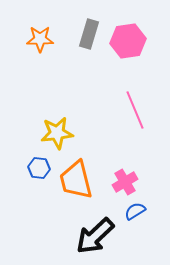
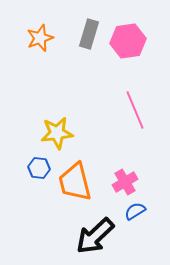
orange star: moved 1 px up; rotated 20 degrees counterclockwise
orange trapezoid: moved 1 px left, 2 px down
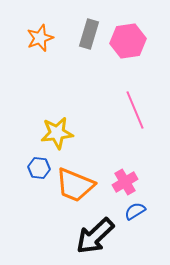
orange trapezoid: moved 3 px down; rotated 54 degrees counterclockwise
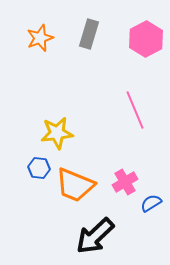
pink hexagon: moved 18 px right, 2 px up; rotated 20 degrees counterclockwise
blue semicircle: moved 16 px right, 8 px up
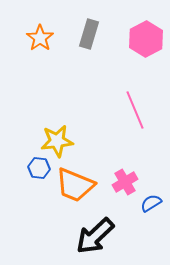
orange star: rotated 16 degrees counterclockwise
yellow star: moved 8 px down
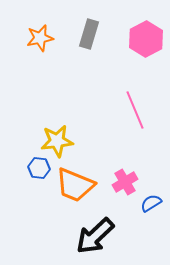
orange star: rotated 24 degrees clockwise
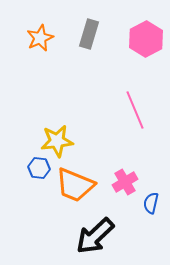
orange star: rotated 12 degrees counterclockwise
blue semicircle: rotated 45 degrees counterclockwise
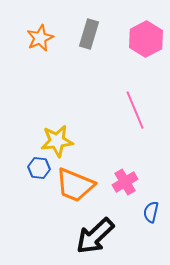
blue semicircle: moved 9 px down
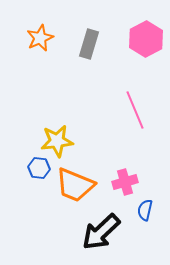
gray rectangle: moved 10 px down
pink cross: rotated 15 degrees clockwise
blue semicircle: moved 6 px left, 2 px up
black arrow: moved 6 px right, 4 px up
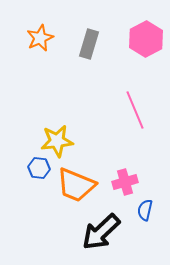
orange trapezoid: moved 1 px right
